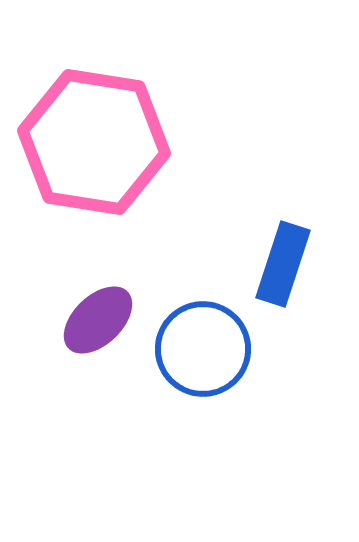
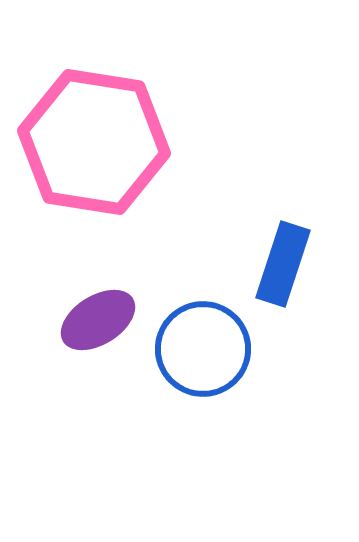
purple ellipse: rotated 12 degrees clockwise
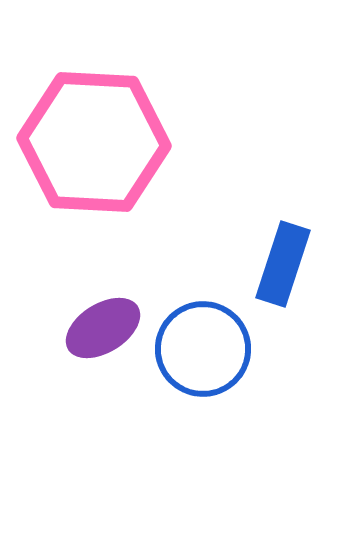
pink hexagon: rotated 6 degrees counterclockwise
purple ellipse: moved 5 px right, 8 px down
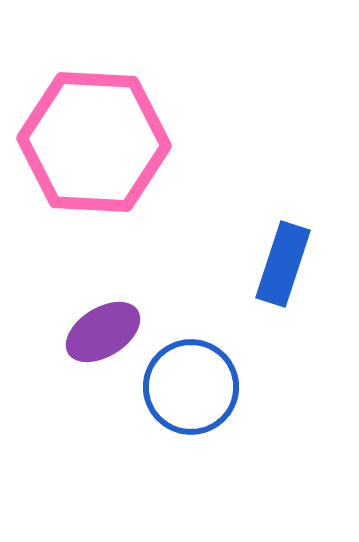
purple ellipse: moved 4 px down
blue circle: moved 12 px left, 38 px down
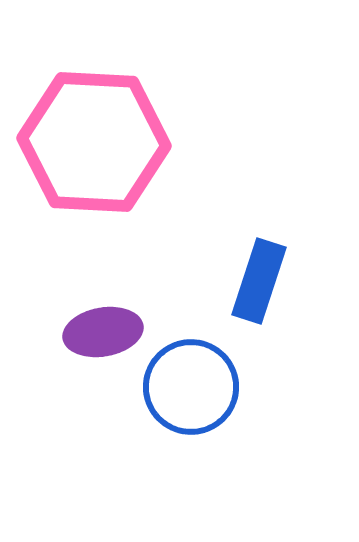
blue rectangle: moved 24 px left, 17 px down
purple ellipse: rotated 22 degrees clockwise
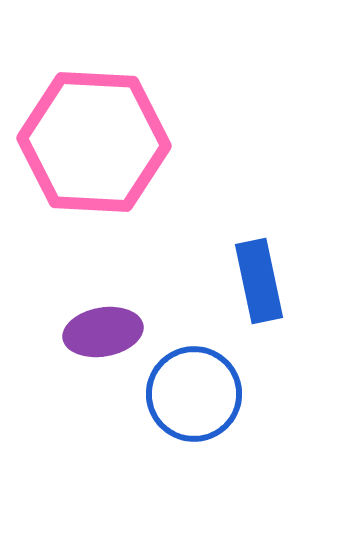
blue rectangle: rotated 30 degrees counterclockwise
blue circle: moved 3 px right, 7 px down
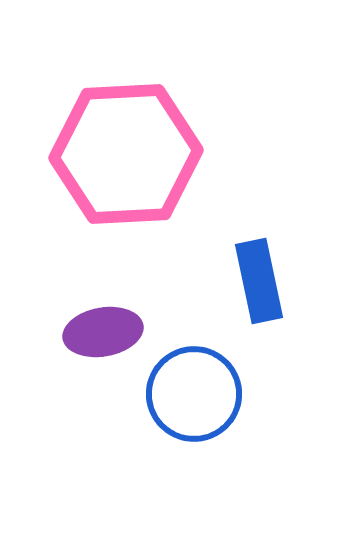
pink hexagon: moved 32 px right, 12 px down; rotated 6 degrees counterclockwise
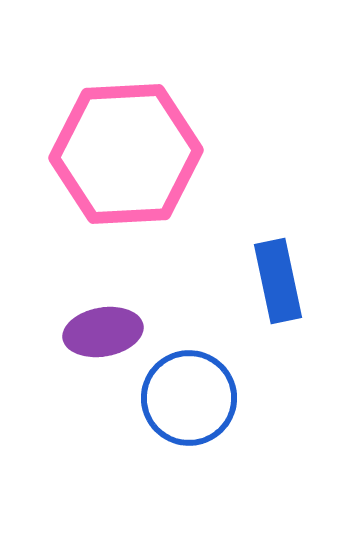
blue rectangle: moved 19 px right
blue circle: moved 5 px left, 4 px down
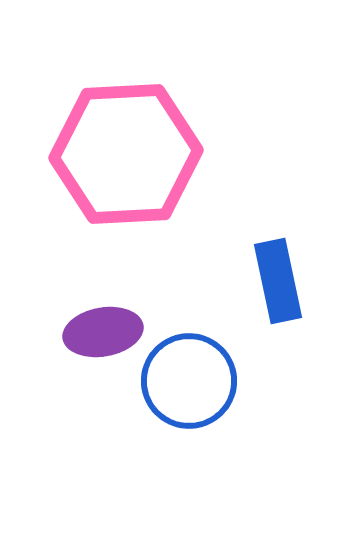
blue circle: moved 17 px up
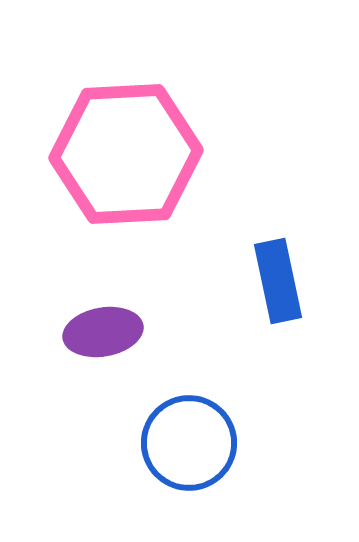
blue circle: moved 62 px down
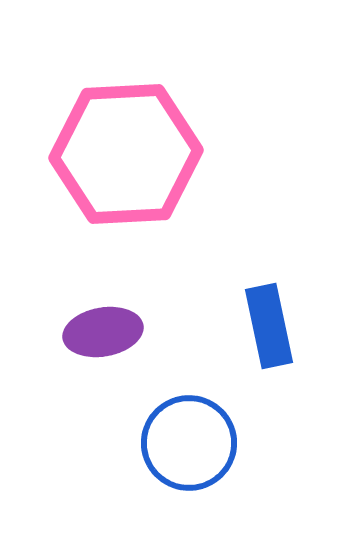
blue rectangle: moved 9 px left, 45 px down
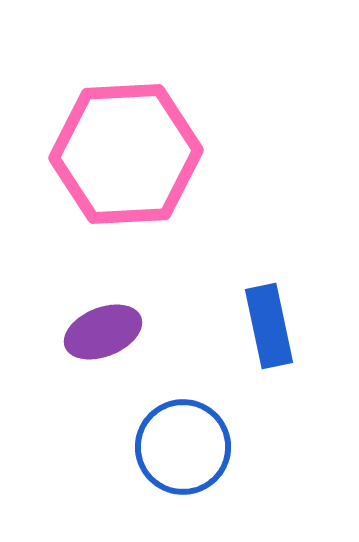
purple ellipse: rotated 12 degrees counterclockwise
blue circle: moved 6 px left, 4 px down
